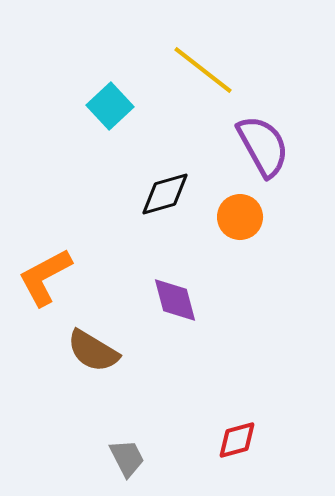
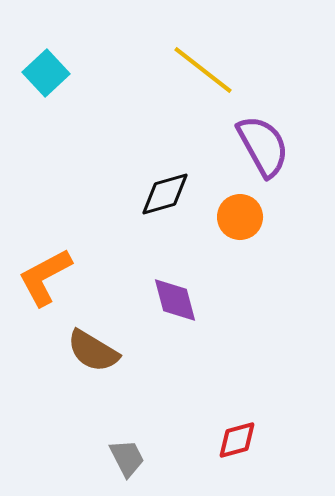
cyan square: moved 64 px left, 33 px up
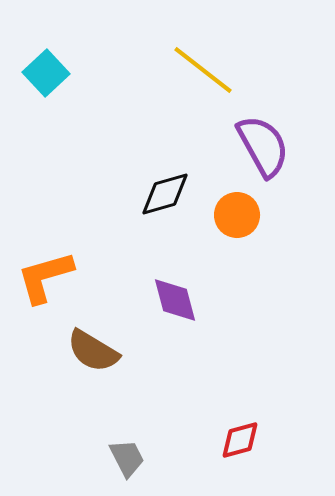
orange circle: moved 3 px left, 2 px up
orange L-shape: rotated 12 degrees clockwise
red diamond: moved 3 px right
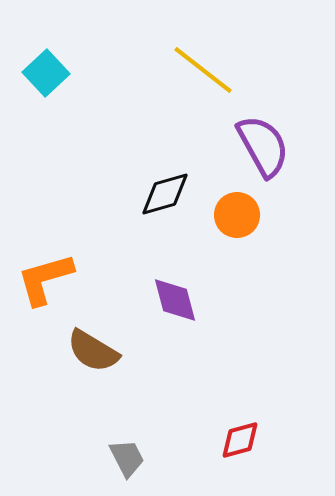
orange L-shape: moved 2 px down
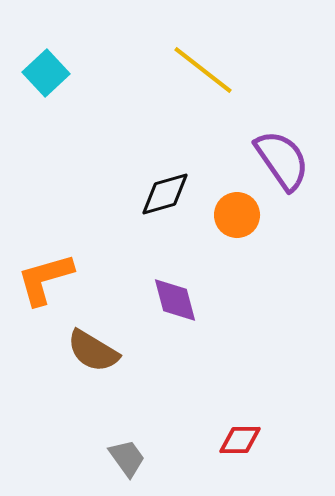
purple semicircle: moved 19 px right, 14 px down; rotated 6 degrees counterclockwise
red diamond: rotated 15 degrees clockwise
gray trapezoid: rotated 9 degrees counterclockwise
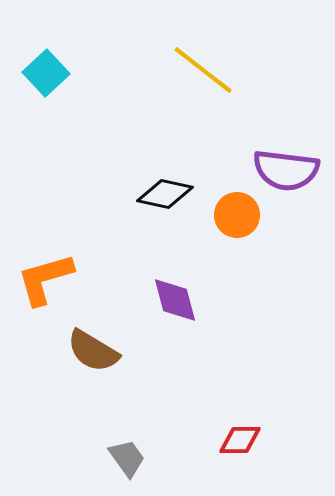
purple semicircle: moved 4 px right, 10 px down; rotated 132 degrees clockwise
black diamond: rotated 28 degrees clockwise
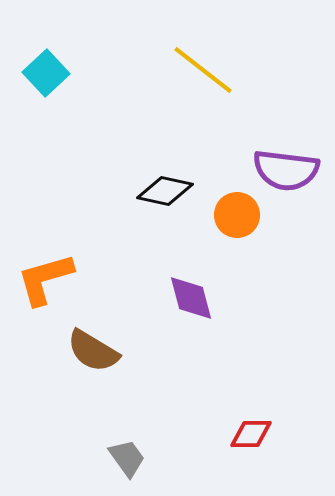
black diamond: moved 3 px up
purple diamond: moved 16 px right, 2 px up
red diamond: moved 11 px right, 6 px up
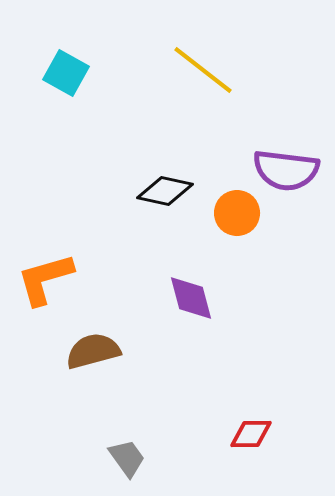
cyan square: moved 20 px right; rotated 18 degrees counterclockwise
orange circle: moved 2 px up
brown semicircle: rotated 134 degrees clockwise
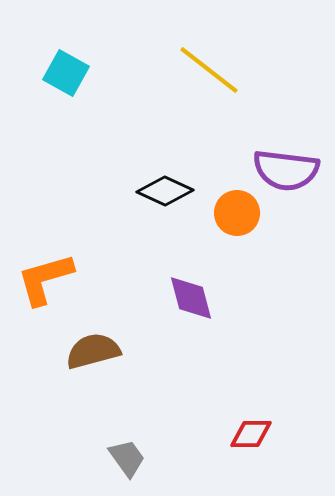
yellow line: moved 6 px right
black diamond: rotated 12 degrees clockwise
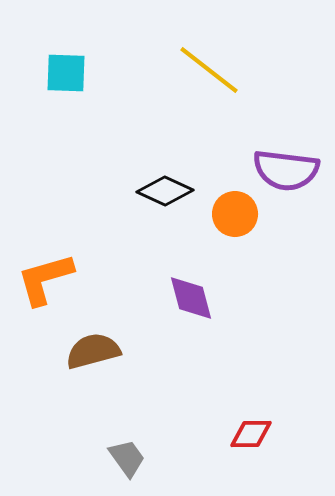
cyan square: rotated 27 degrees counterclockwise
orange circle: moved 2 px left, 1 px down
